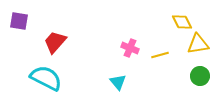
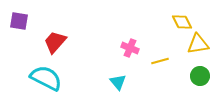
yellow line: moved 6 px down
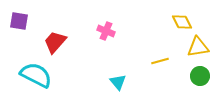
yellow triangle: moved 3 px down
pink cross: moved 24 px left, 17 px up
cyan semicircle: moved 10 px left, 3 px up
